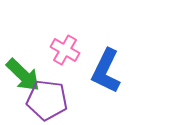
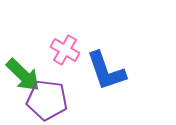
blue L-shape: rotated 45 degrees counterclockwise
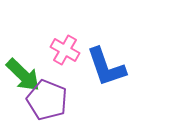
blue L-shape: moved 4 px up
purple pentagon: rotated 15 degrees clockwise
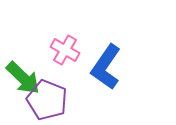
blue L-shape: rotated 54 degrees clockwise
green arrow: moved 3 px down
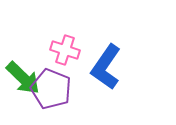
pink cross: rotated 12 degrees counterclockwise
purple pentagon: moved 4 px right, 11 px up
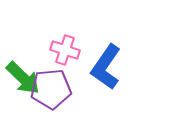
purple pentagon: rotated 27 degrees counterclockwise
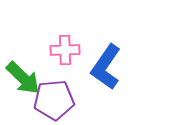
pink cross: rotated 20 degrees counterclockwise
purple pentagon: moved 3 px right, 11 px down
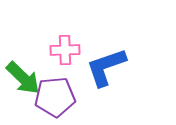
blue L-shape: rotated 36 degrees clockwise
purple pentagon: moved 1 px right, 3 px up
